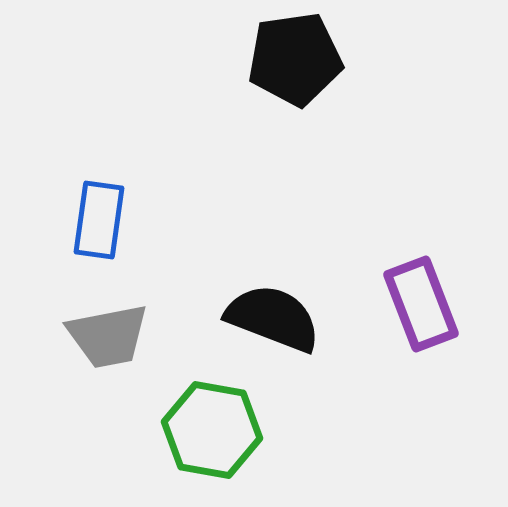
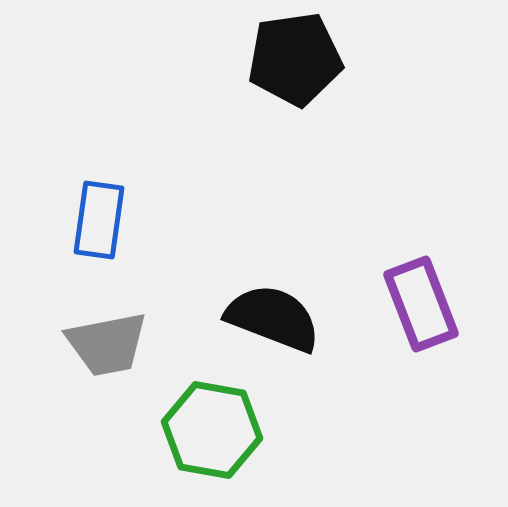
gray trapezoid: moved 1 px left, 8 px down
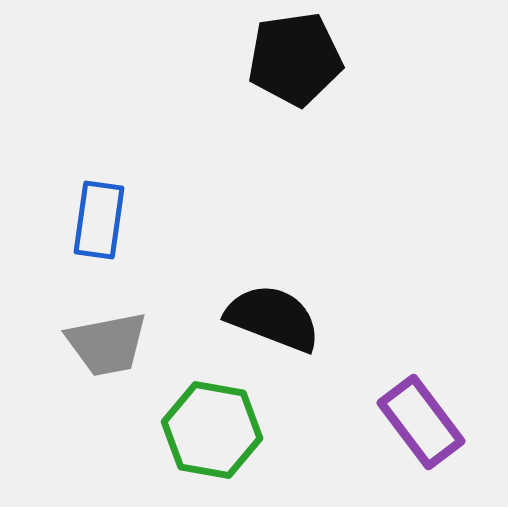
purple rectangle: moved 118 px down; rotated 16 degrees counterclockwise
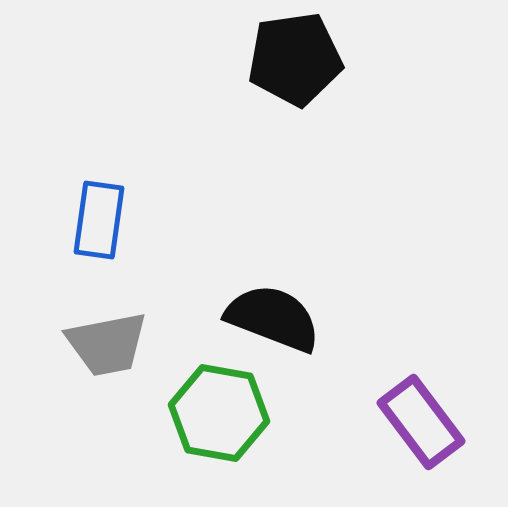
green hexagon: moved 7 px right, 17 px up
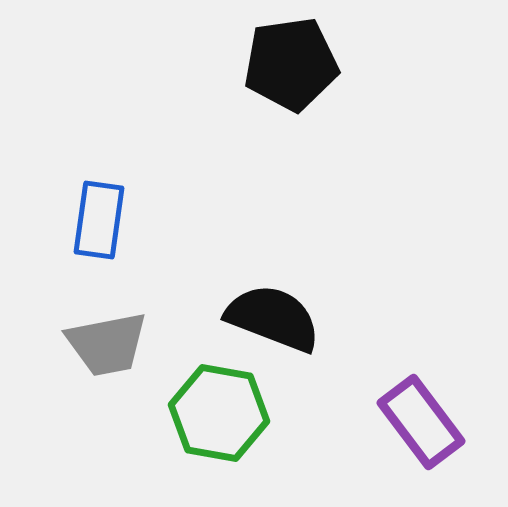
black pentagon: moved 4 px left, 5 px down
